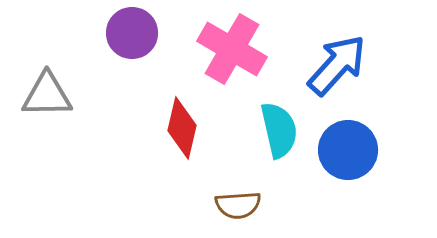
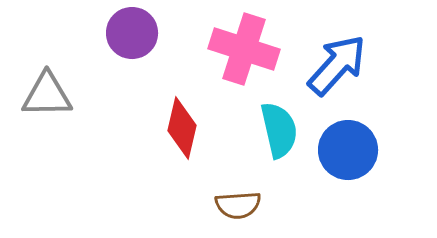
pink cross: moved 12 px right; rotated 12 degrees counterclockwise
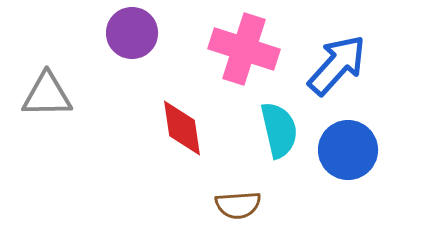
red diamond: rotated 22 degrees counterclockwise
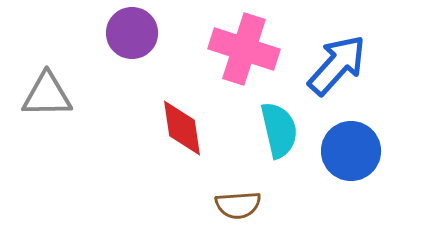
blue circle: moved 3 px right, 1 px down
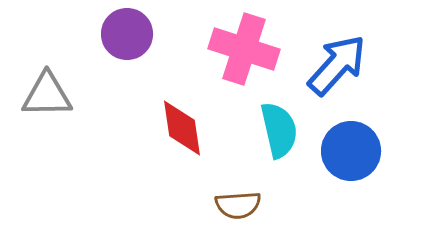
purple circle: moved 5 px left, 1 px down
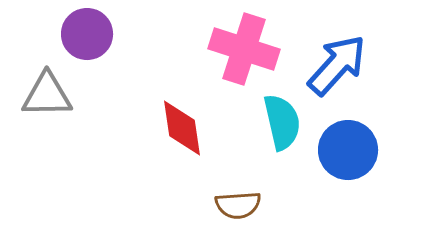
purple circle: moved 40 px left
cyan semicircle: moved 3 px right, 8 px up
blue circle: moved 3 px left, 1 px up
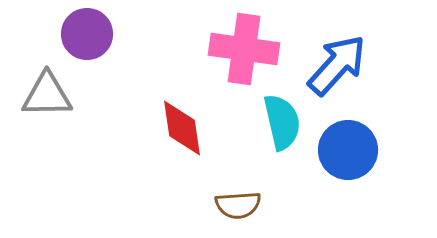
pink cross: rotated 10 degrees counterclockwise
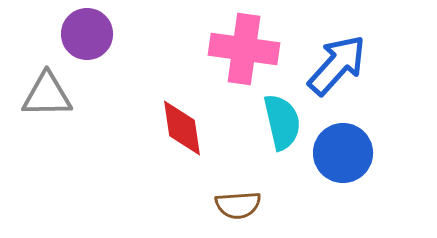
blue circle: moved 5 px left, 3 px down
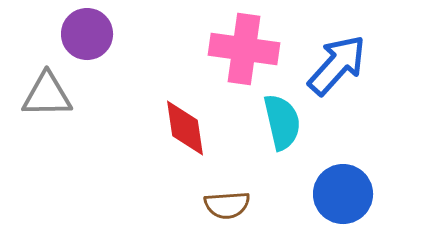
red diamond: moved 3 px right
blue circle: moved 41 px down
brown semicircle: moved 11 px left
